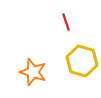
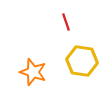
yellow hexagon: rotated 8 degrees counterclockwise
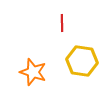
red line: moved 4 px left, 1 px down; rotated 18 degrees clockwise
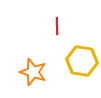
red line: moved 5 px left, 3 px down
